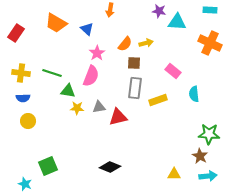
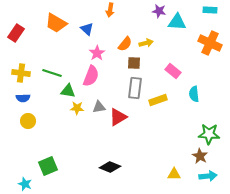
red triangle: rotated 18 degrees counterclockwise
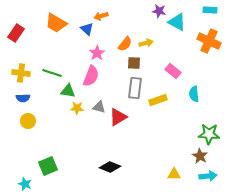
orange arrow: moved 9 px left, 6 px down; rotated 64 degrees clockwise
cyan triangle: rotated 24 degrees clockwise
orange cross: moved 1 px left, 2 px up
gray triangle: rotated 24 degrees clockwise
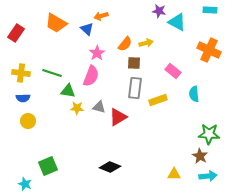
orange cross: moved 9 px down
